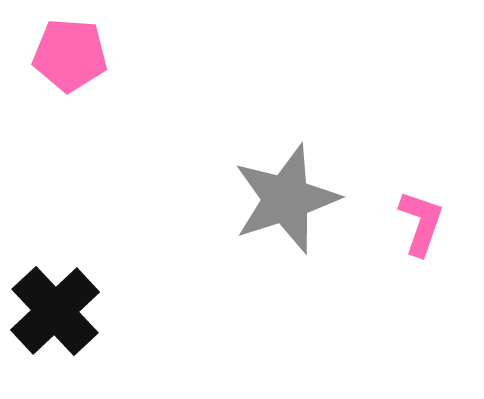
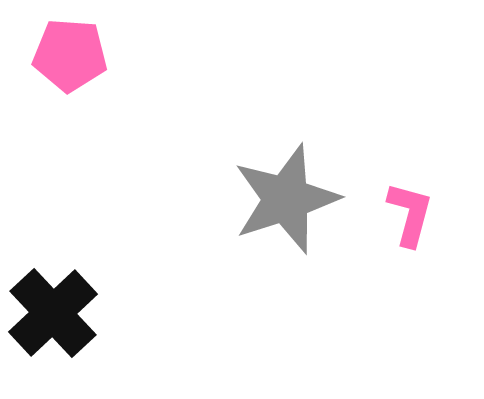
pink L-shape: moved 11 px left, 9 px up; rotated 4 degrees counterclockwise
black cross: moved 2 px left, 2 px down
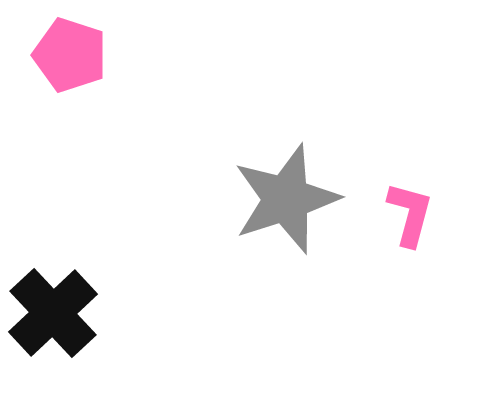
pink pentagon: rotated 14 degrees clockwise
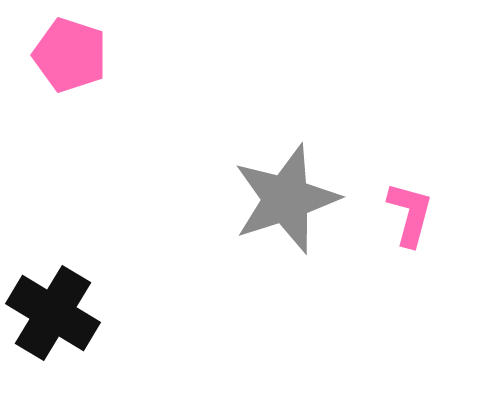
black cross: rotated 16 degrees counterclockwise
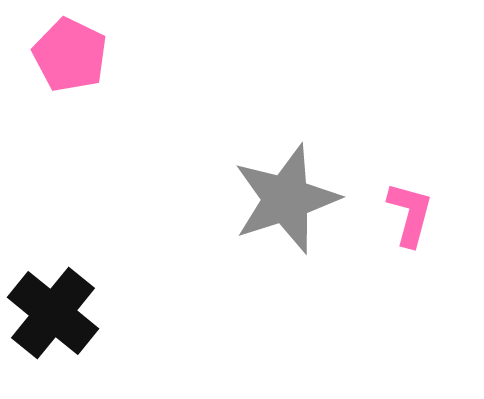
pink pentagon: rotated 8 degrees clockwise
black cross: rotated 8 degrees clockwise
